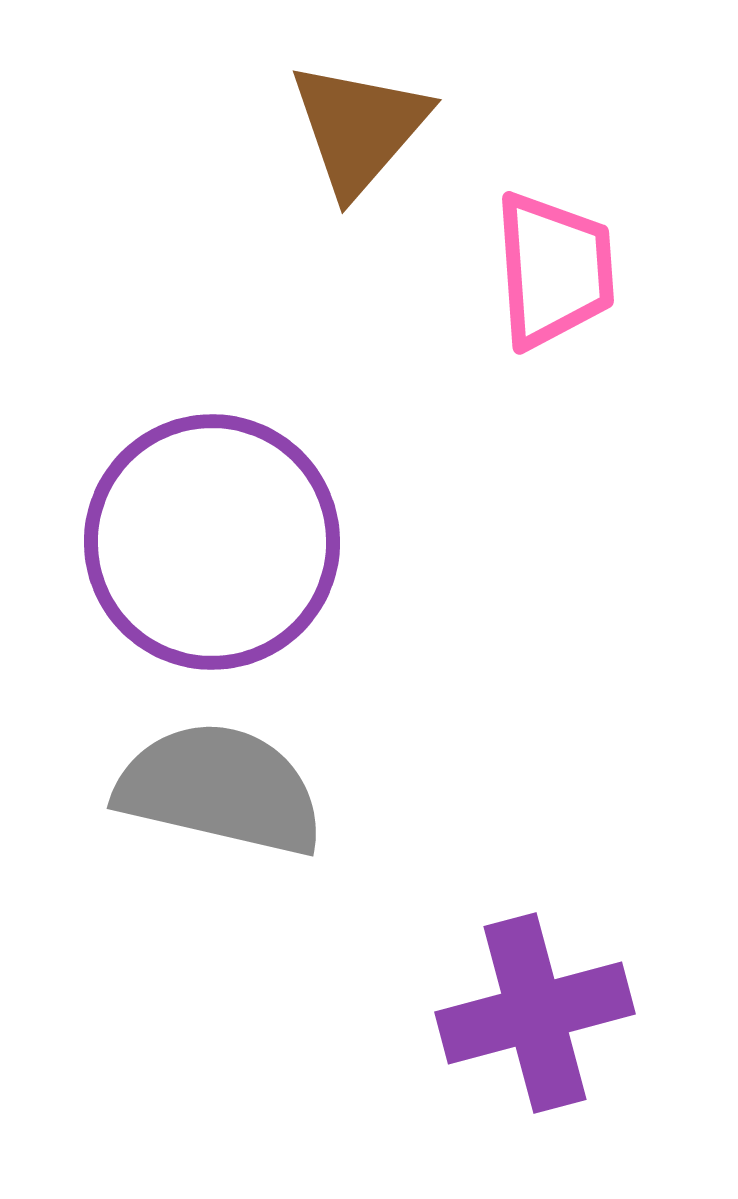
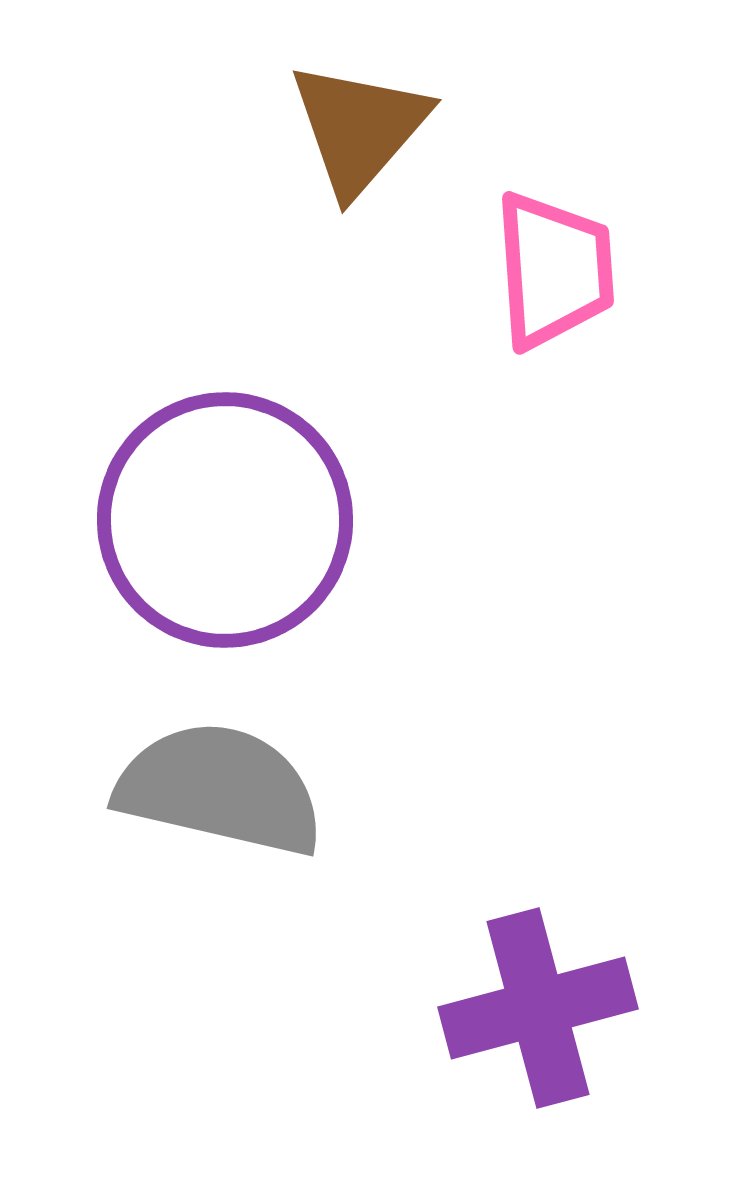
purple circle: moved 13 px right, 22 px up
purple cross: moved 3 px right, 5 px up
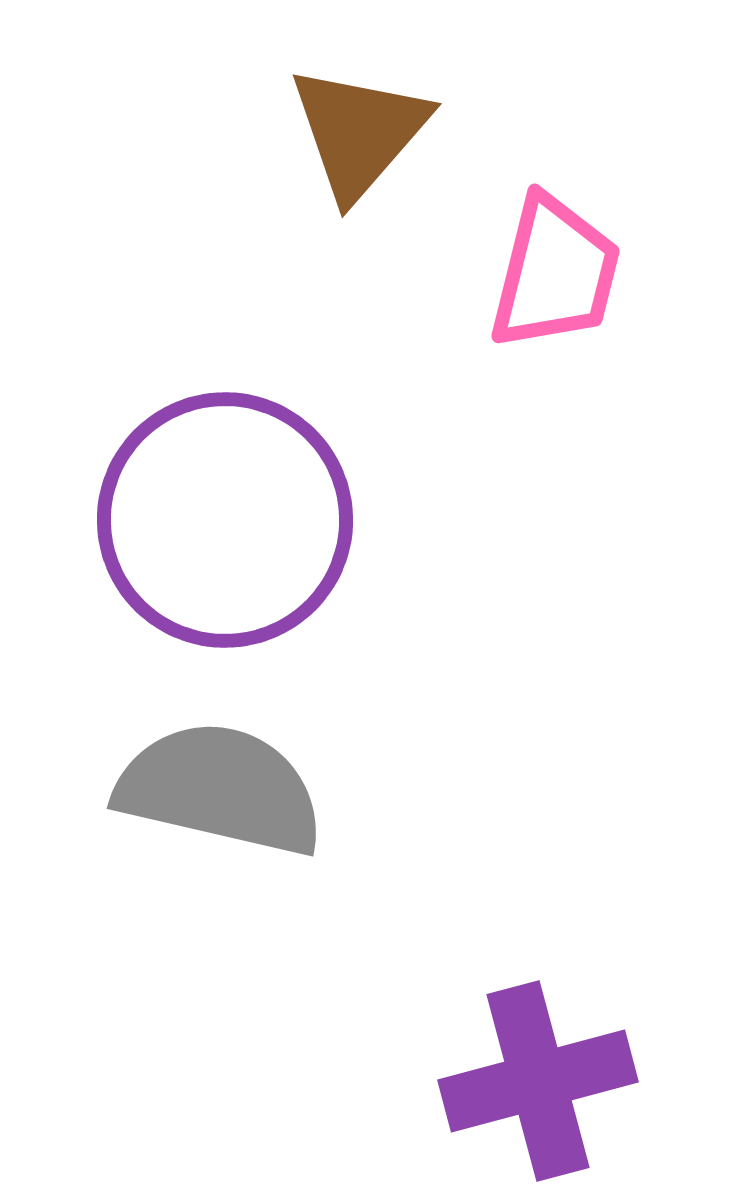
brown triangle: moved 4 px down
pink trapezoid: moved 1 px right, 3 px down; rotated 18 degrees clockwise
purple cross: moved 73 px down
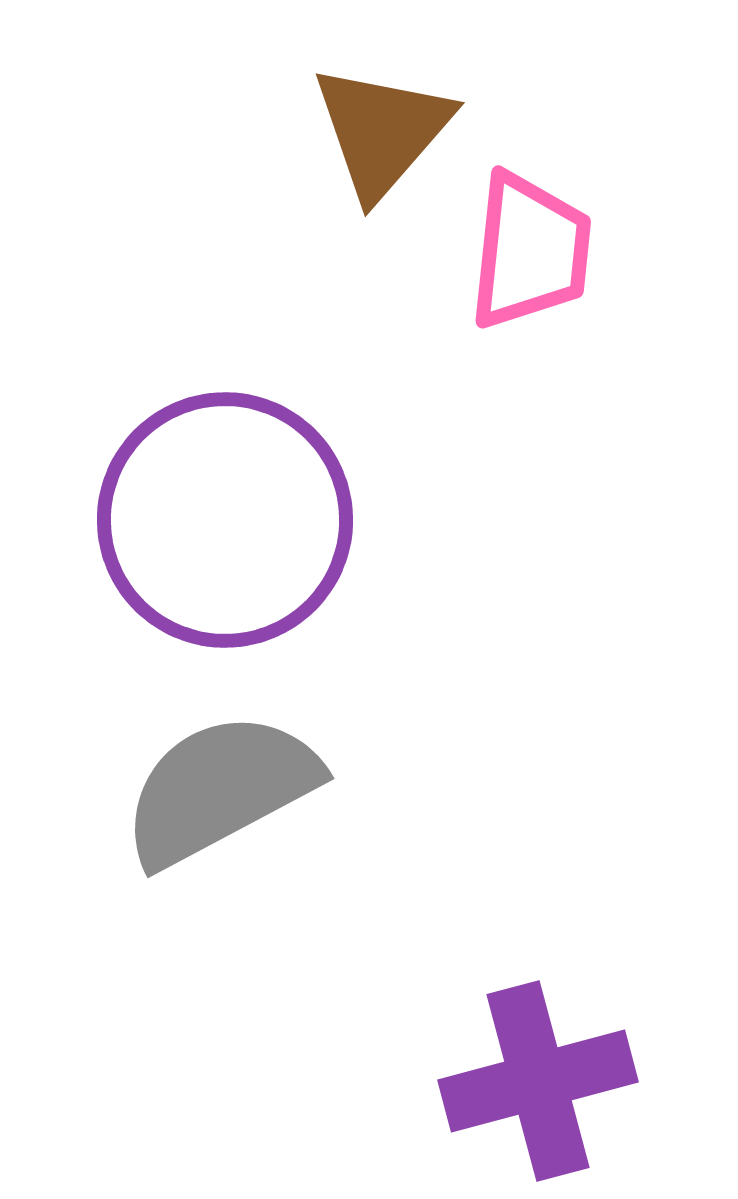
brown triangle: moved 23 px right, 1 px up
pink trapezoid: moved 25 px left, 22 px up; rotated 8 degrees counterclockwise
gray semicircle: rotated 41 degrees counterclockwise
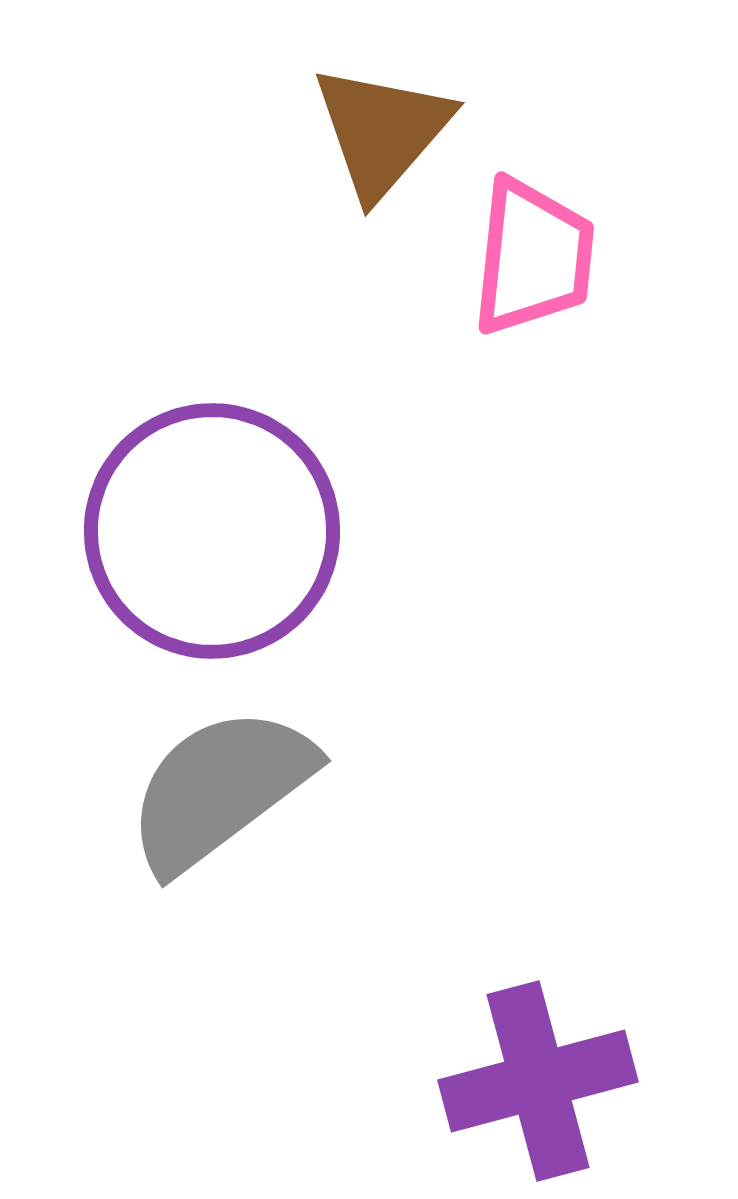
pink trapezoid: moved 3 px right, 6 px down
purple circle: moved 13 px left, 11 px down
gray semicircle: rotated 9 degrees counterclockwise
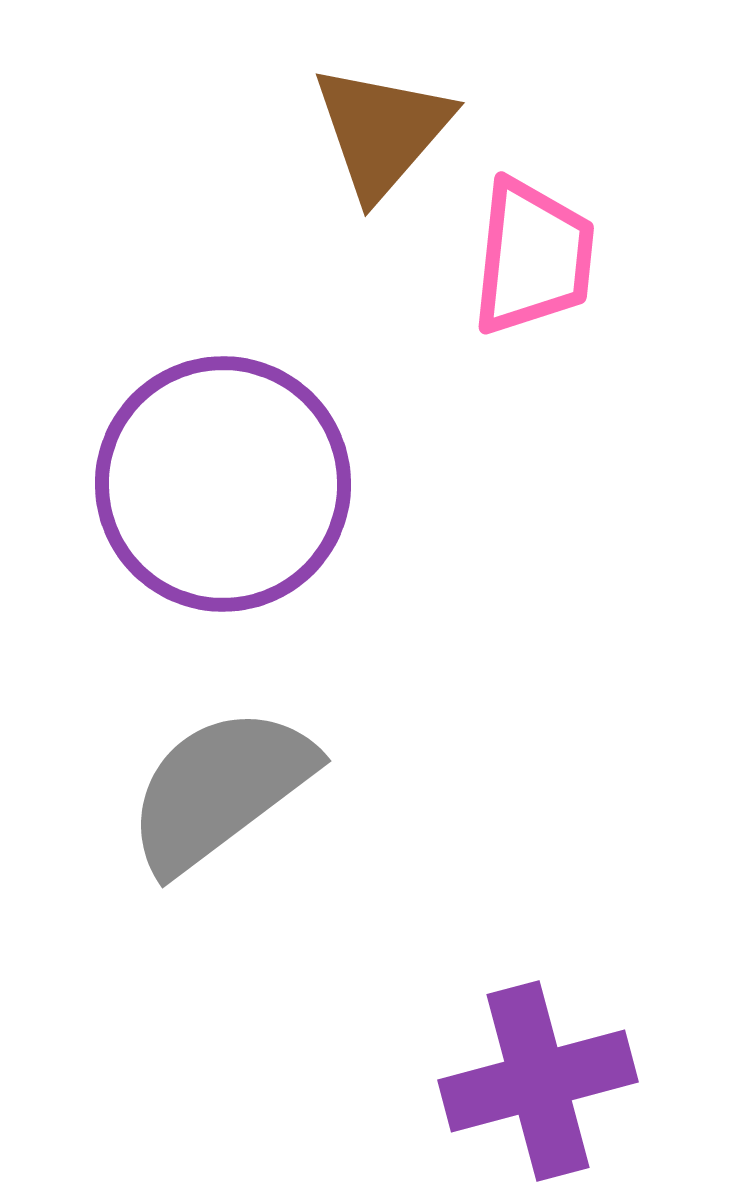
purple circle: moved 11 px right, 47 px up
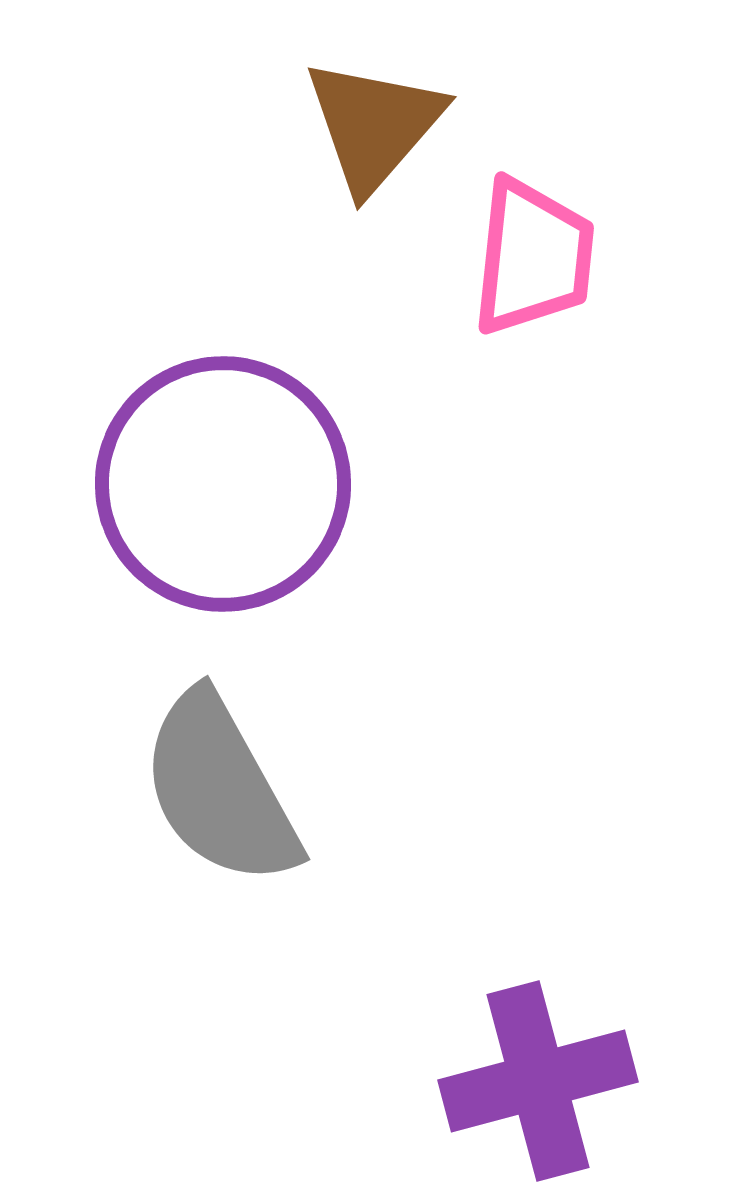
brown triangle: moved 8 px left, 6 px up
gray semicircle: rotated 82 degrees counterclockwise
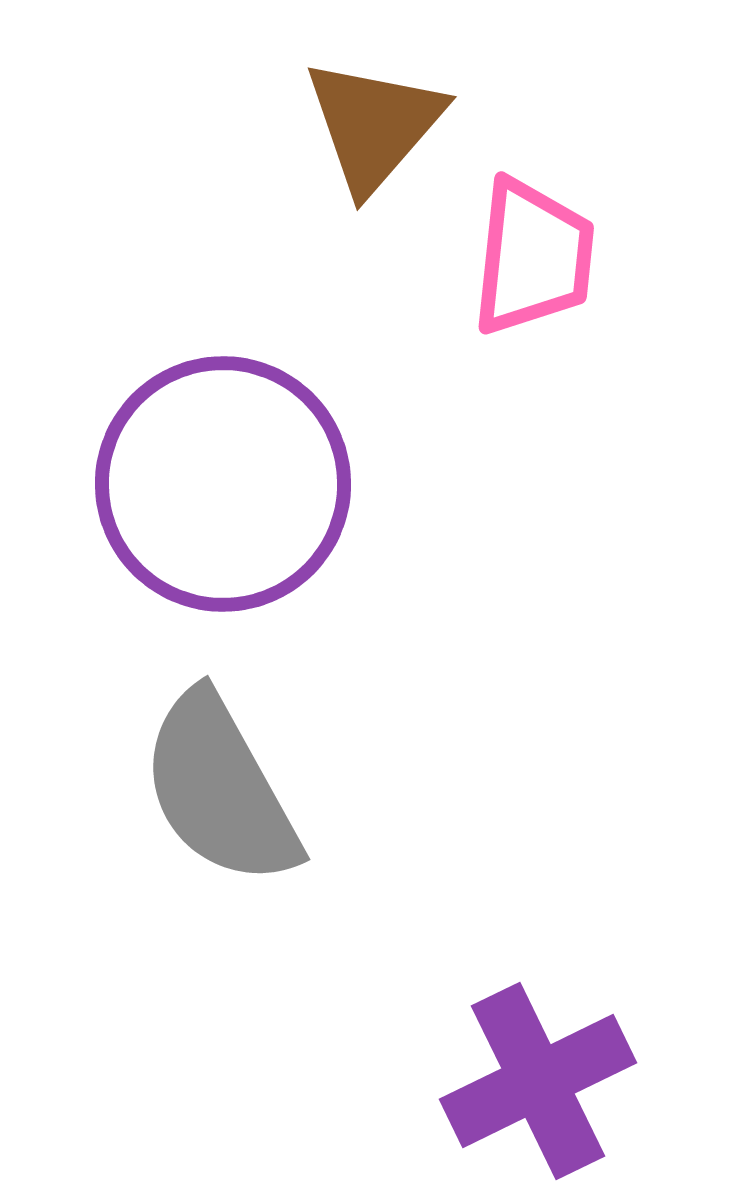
purple cross: rotated 11 degrees counterclockwise
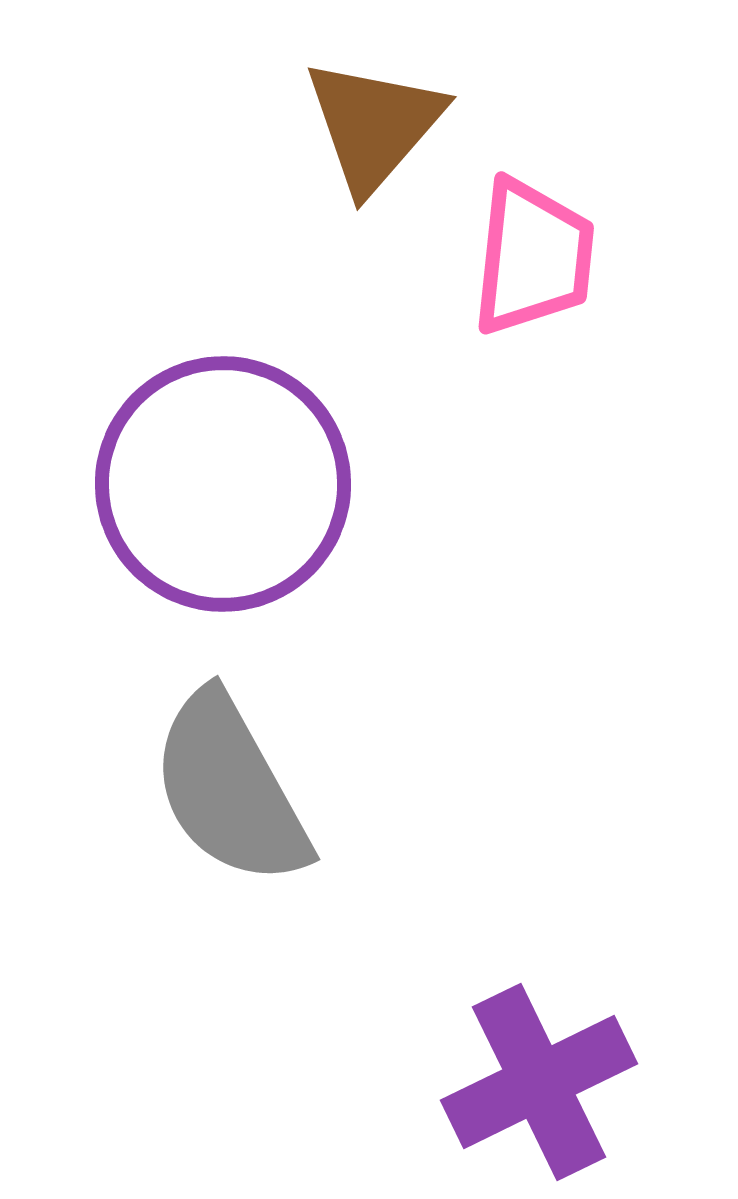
gray semicircle: moved 10 px right
purple cross: moved 1 px right, 1 px down
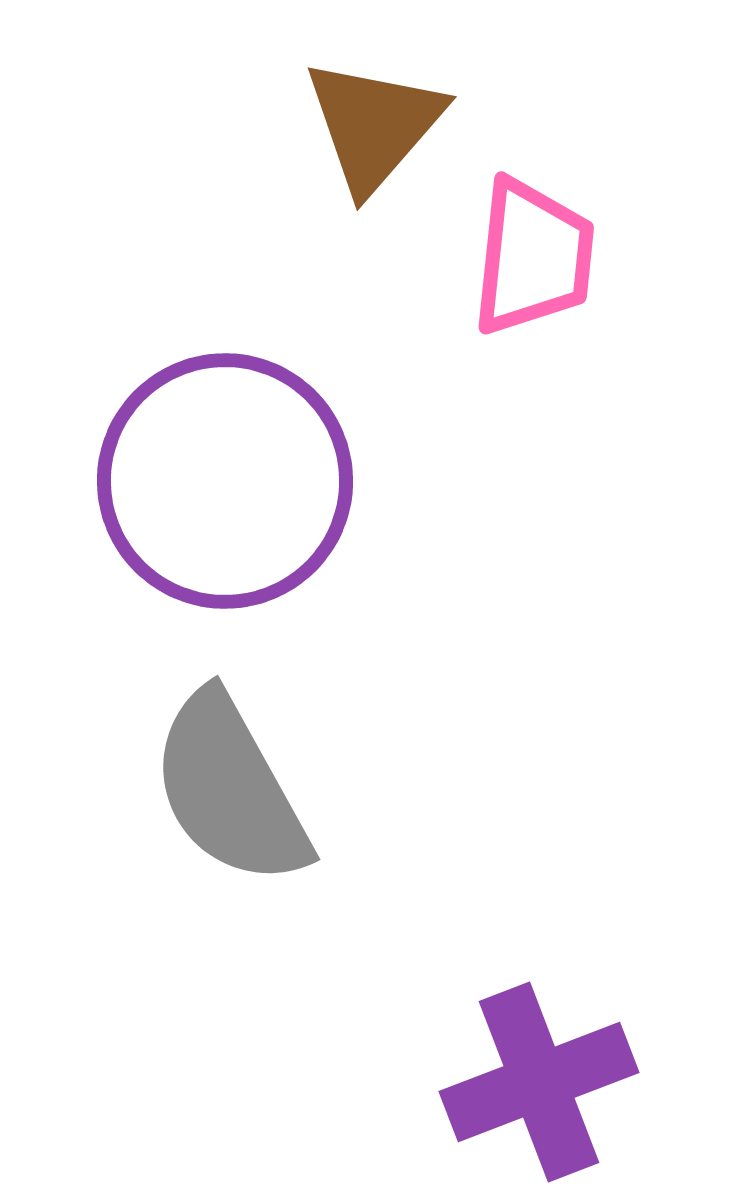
purple circle: moved 2 px right, 3 px up
purple cross: rotated 5 degrees clockwise
